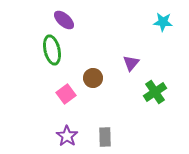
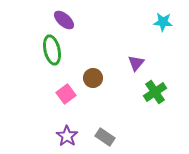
purple triangle: moved 5 px right
gray rectangle: rotated 54 degrees counterclockwise
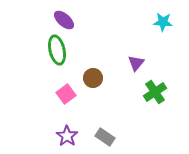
green ellipse: moved 5 px right
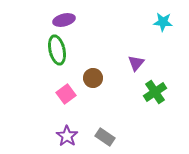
purple ellipse: rotated 55 degrees counterclockwise
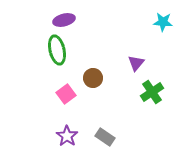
green cross: moved 3 px left
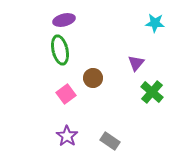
cyan star: moved 8 px left, 1 px down
green ellipse: moved 3 px right
green cross: rotated 15 degrees counterclockwise
gray rectangle: moved 5 px right, 4 px down
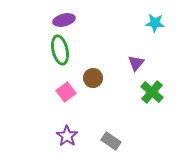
pink square: moved 2 px up
gray rectangle: moved 1 px right
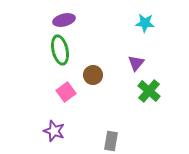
cyan star: moved 10 px left
brown circle: moved 3 px up
green cross: moved 3 px left, 1 px up
purple star: moved 13 px left, 5 px up; rotated 15 degrees counterclockwise
gray rectangle: rotated 66 degrees clockwise
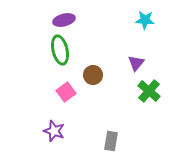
cyan star: moved 3 px up
